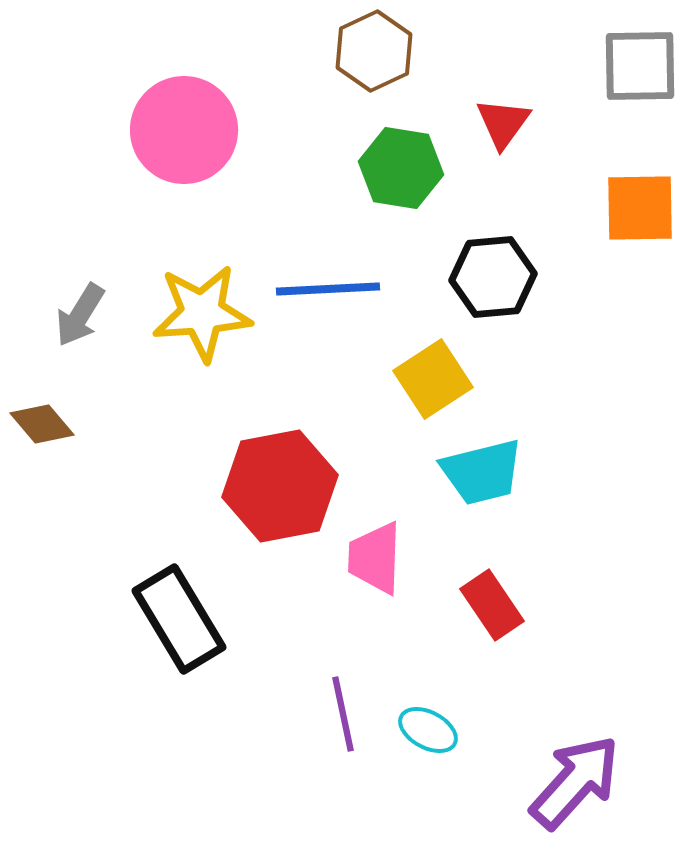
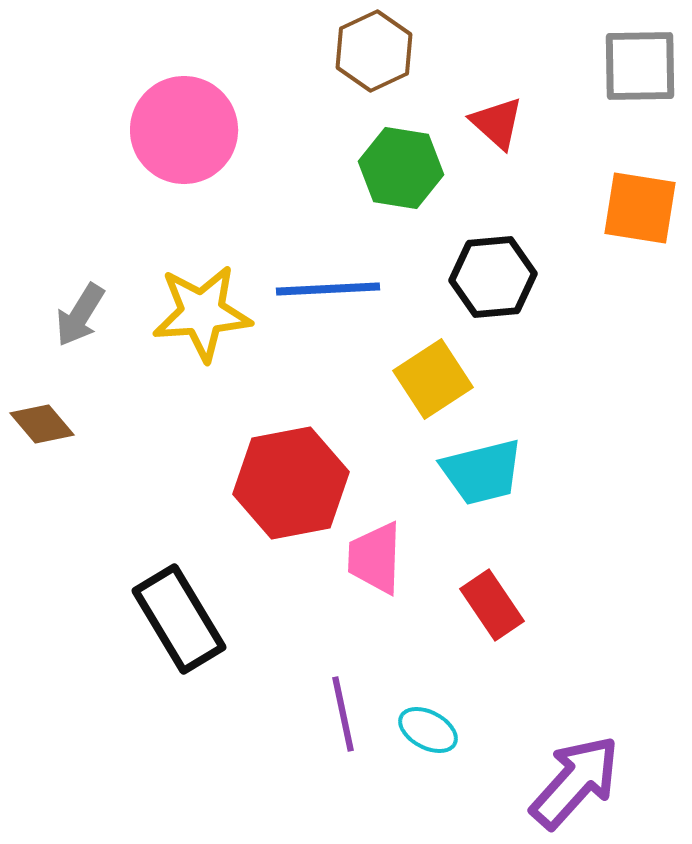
red triangle: moved 6 px left; rotated 24 degrees counterclockwise
orange square: rotated 10 degrees clockwise
red hexagon: moved 11 px right, 3 px up
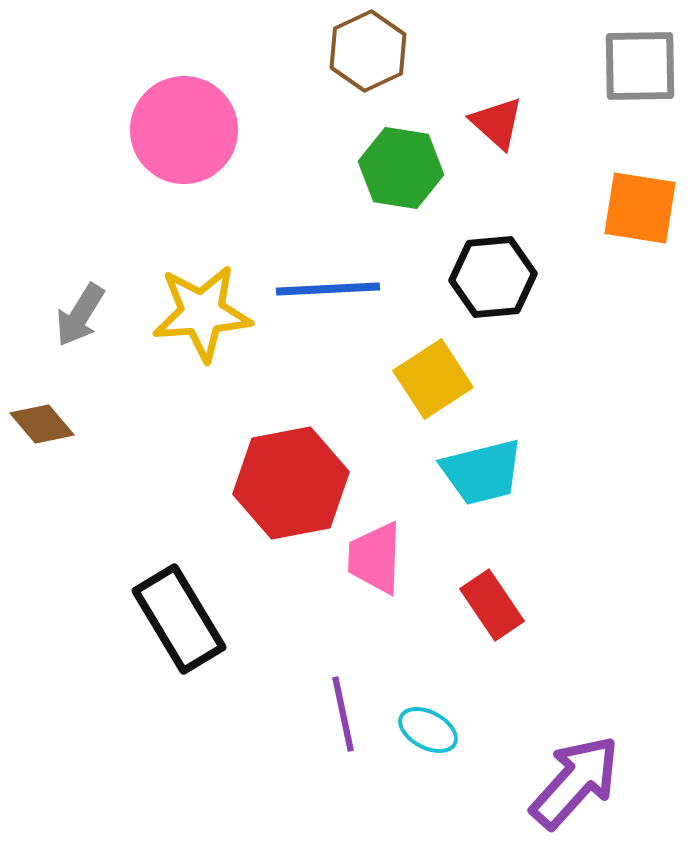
brown hexagon: moved 6 px left
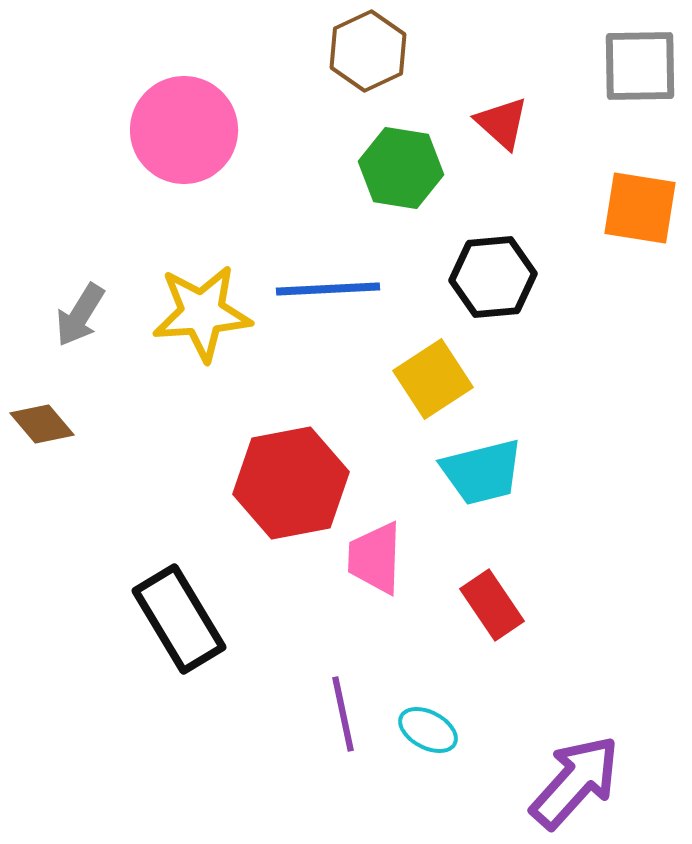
red triangle: moved 5 px right
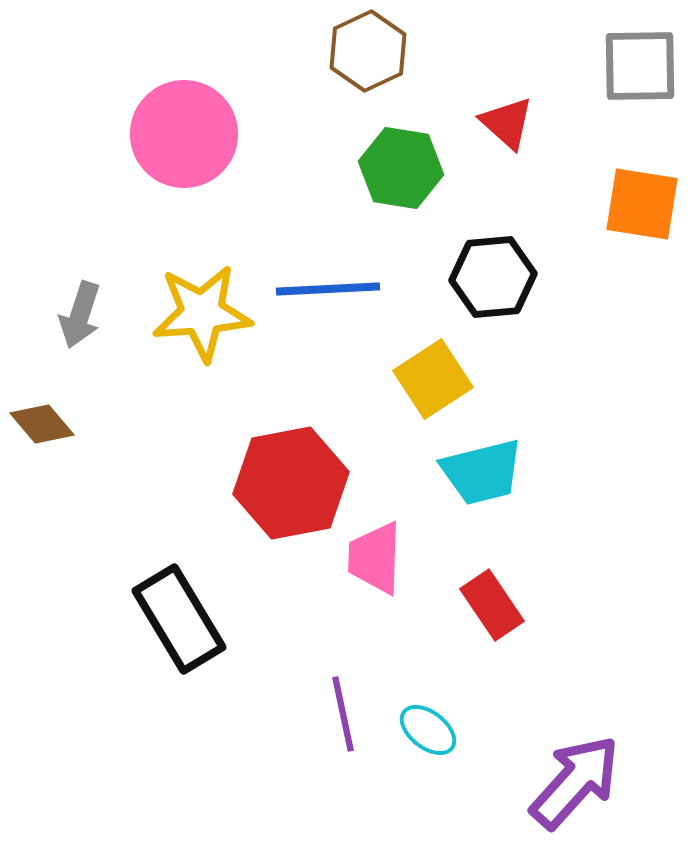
red triangle: moved 5 px right
pink circle: moved 4 px down
orange square: moved 2 px right, 4 px up
gray arrow: rotated 14 degrees counterclockwise
cyan ellipse: rotated 10 degrees clockwise
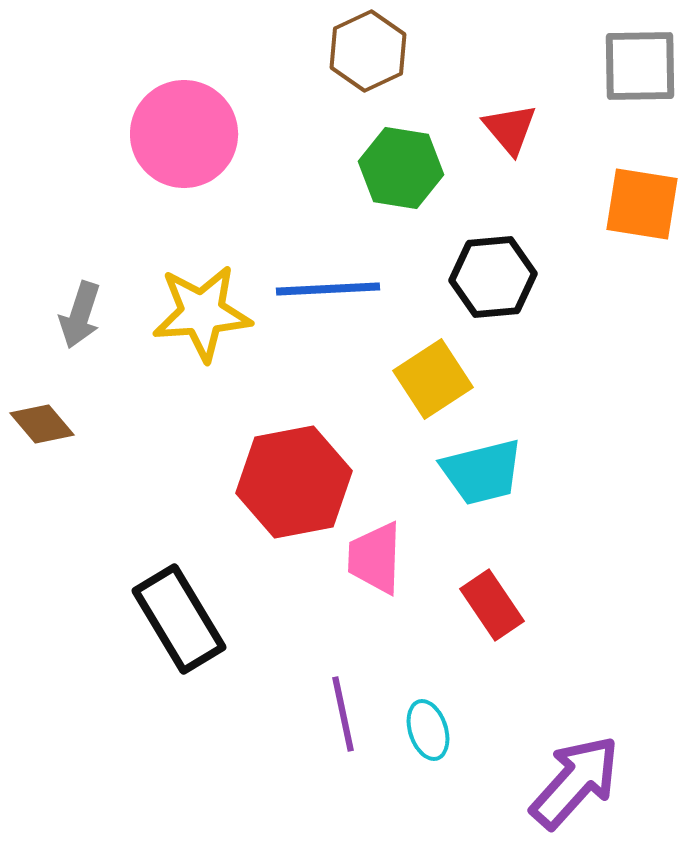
red triangle: moved 3 px right, 6 px down; rotated 8 degrees clockwise
red hexagon: moved 3 px right, 1 px up
cyan ellipse: rotated 34 degrees clockwise
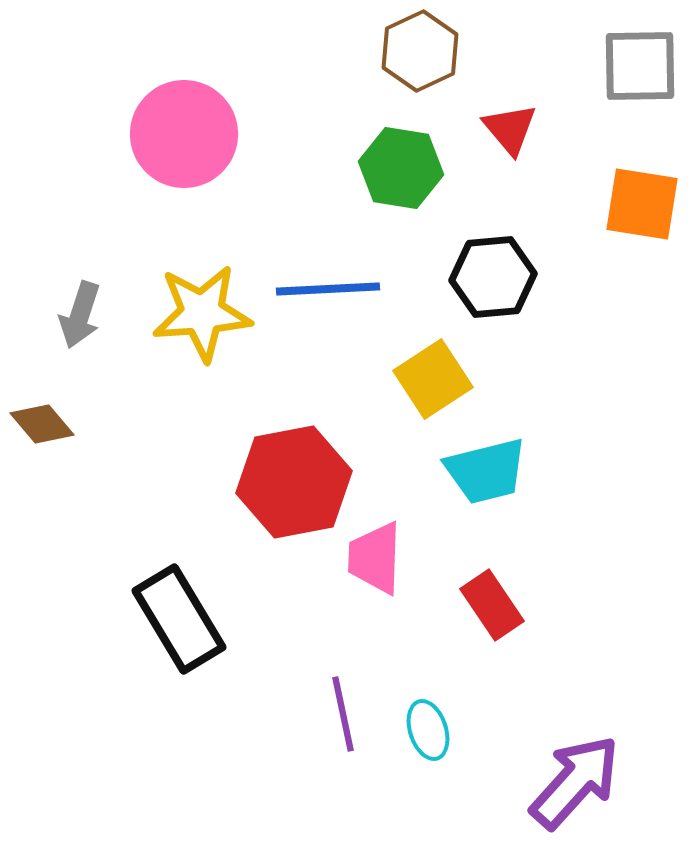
brown hexagon: moved 52 px right
cyan trapezoid: moved 4 px right, 1 px up
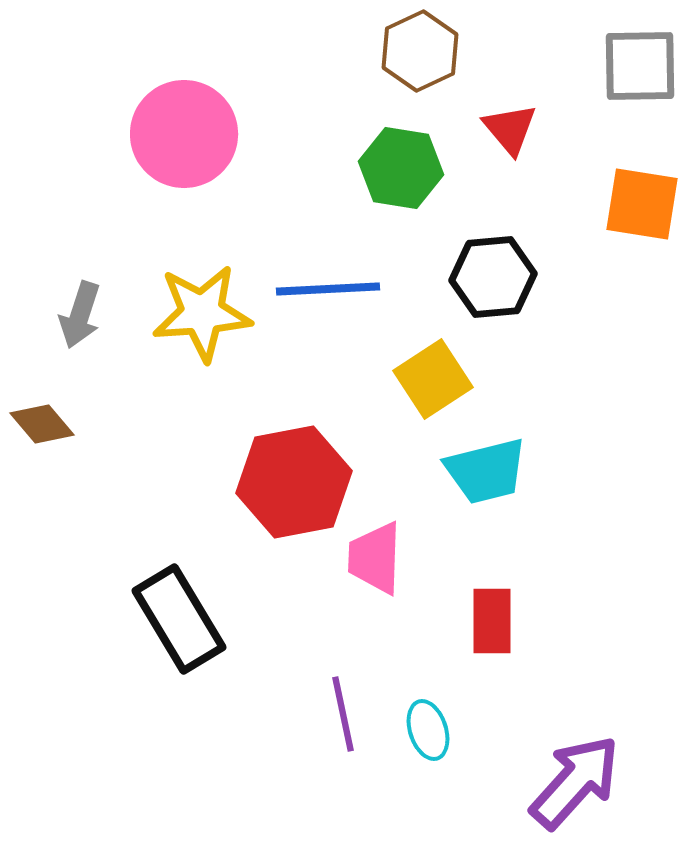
red rectangle: moved 16 px down; rotated 34 degrees clockwise
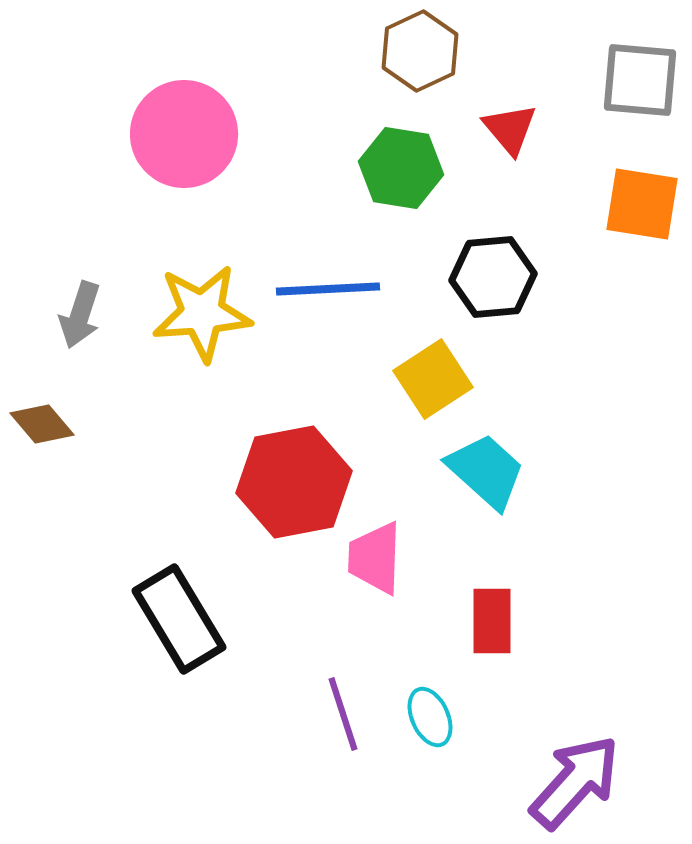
gray square: moved 14 px down; rotated 6 degrees clockwise
cyan trapezoid: rotated 124 degrees counterclockwise
purple line: rotated 6 degrees counterclockwise
cyan ellipse: moved 2 px right, 13 px up; rotated 6 degrees counterclockwise
